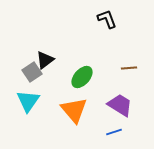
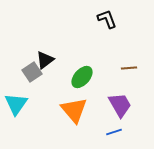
cyan triangle: moved 12 px left, 3 px down
purple trapezoid: rotated 28 degrees clockwise
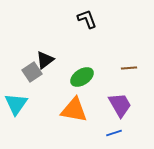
black L-shape: moved 20 px left
green ellipse: rotated 15 degrees clockwise
orange triangle: rotated 40 degrees counterclockwise
blue line: moved 1 px down
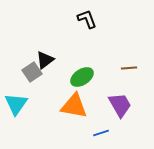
orange triangle: moved 4 px up
blue line: moved 13 px left
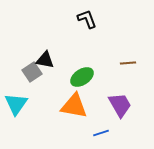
black triangle: rotated 48 degrees clockwise
brown line: moved 1 px left, 5 px up
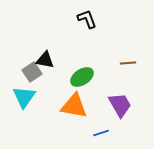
cyan triangle: moved 8 px right, 7 px up
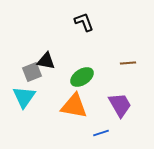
black L-shape: moved 3 px left, 3 px down
black triangle: moved 1 px right, 1 px down
gray square: rotated 12 degrees clockwise
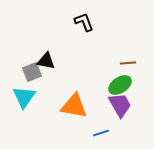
green ellipse: moved 38 px right, 8 px down
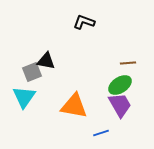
black L-shape: rotated 50 degrees counterclockwise
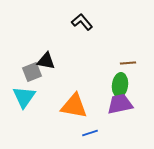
black L-shape: moved 2 px left; rotated 30 degrees clockwise
green ellipse: rotated 50 degrees counterclockwise
purple trapezoid: moved 1 px up; rotated 72 degrees counterclockwise
blue line: moved 11 px left
